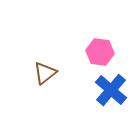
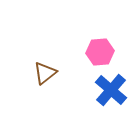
pink hexagon: rotated 12 degrees counterclockwise
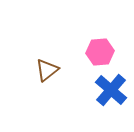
brown triangle: moved 2 px right, 3 px up
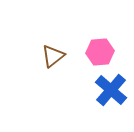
brown triangle: moved 6 px right, 14 px up
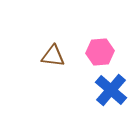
brown triangle: rotated 45 degrees clockwise
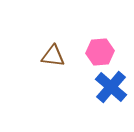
blue cross: moved 3 px up
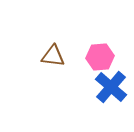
pink hexagon: moved 5 px down
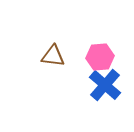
blue cross: moved 6 px left, 2 px up
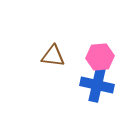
blue cross: moved 8 px left; rotated 28 degrees counterclockwise
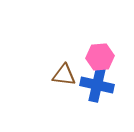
brown triangle: moved 11 px right, 19 px down
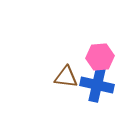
brown triangle: moved 2 px right, 2 px down
